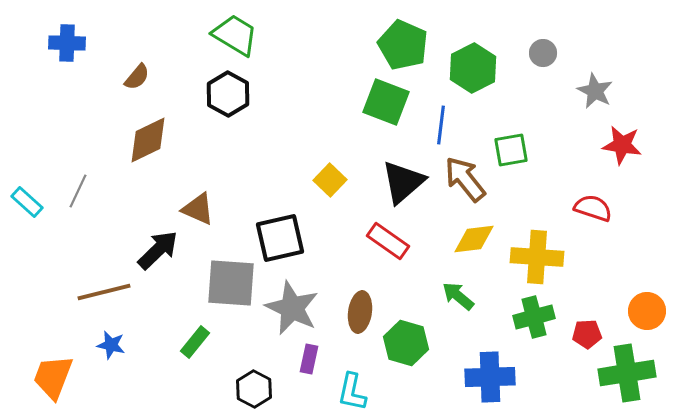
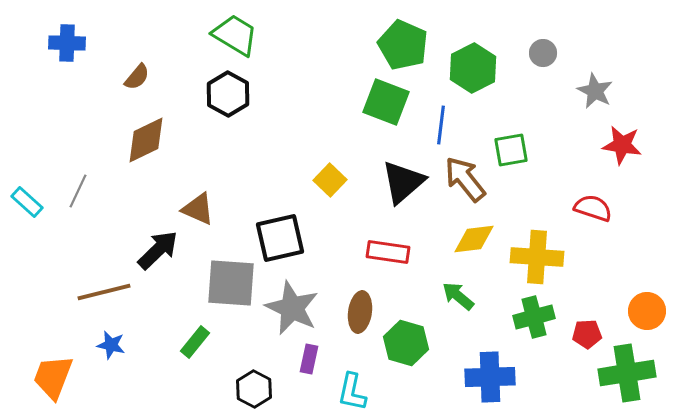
brown diamond at (148, 140): moved 2 px left
red rectangle at (388, 241): moved 11 px down; rotated 27 degrees counterclockwise
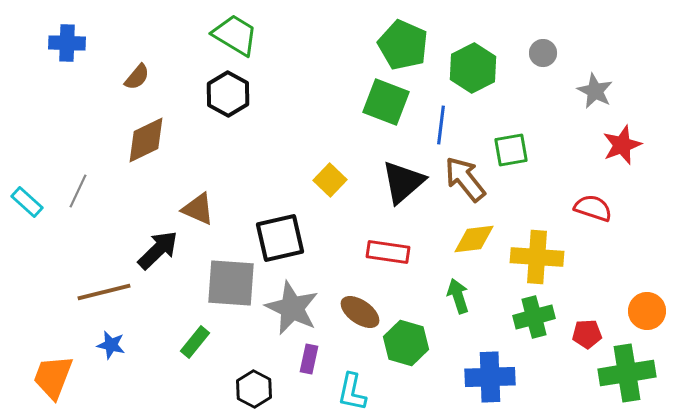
red star at (622, 145): rotated 30 degrees counterclockwise
green arrow at (458, 296): rotated 32 degrees clockwise
brown ellipse at (360, 312): rotated 63 degrees counterclockwise
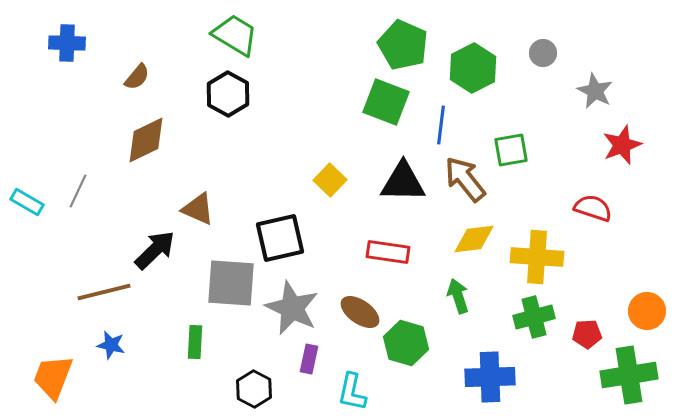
black triangle at (403, 182): rotated 42 degrees clockwise
cyan rectangle at (27, 202): rotated 12 degrees counterclockwise
black arrow at (158, 250): moved 3 px left
green rectangle at (195, 342): rotated 36 degrees counterclockwise
green cross at (627, 373): moved 2 px right, 2 px down
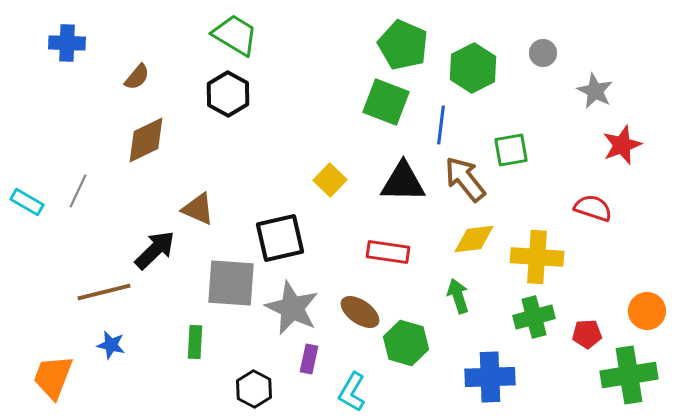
cyan L-shape at (352, 392): rotated 18 degrees clockwise
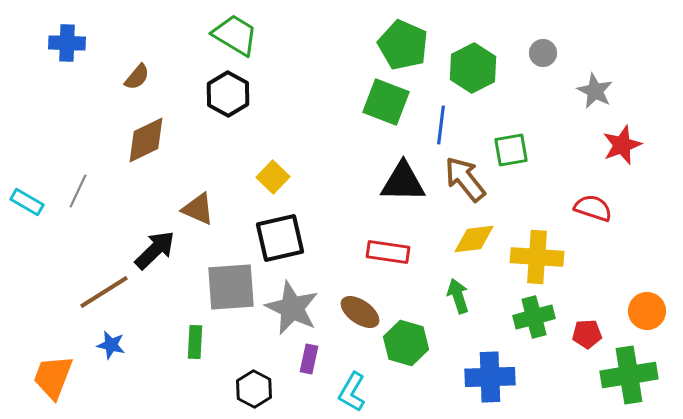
yellow square at (330, 180): moved 57 px left, 3 px up
gray square at (231, 283): moved 4 px down; rotated 8 degrees counterclockwise
brown line at (104, 292): rotated 18 degrees counterclockwise
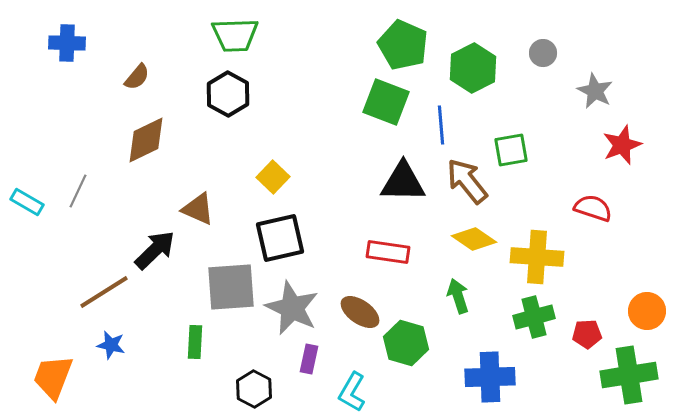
green trapezoid at (235, 35): rotated 147 degrees clockwise
blue line at (441, 125): rotated 12 degrees counterclockwise
brown arrow at (465, 179): moved 2 px right, 2 px down
yellow diamond at (474, 239): rotated 42 degrees clockwise
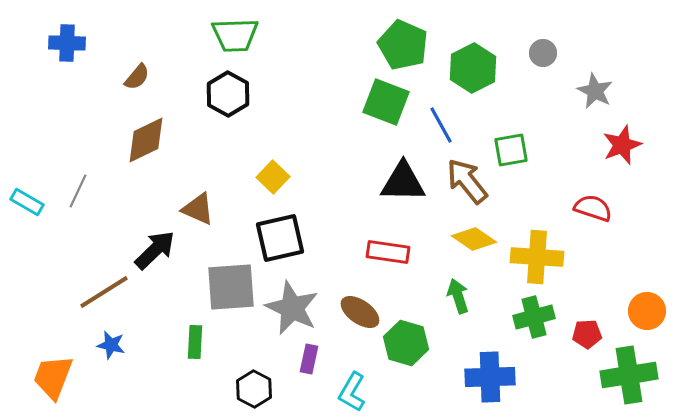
blue line at (441, 125): rotated 24 degrees counterclockwise
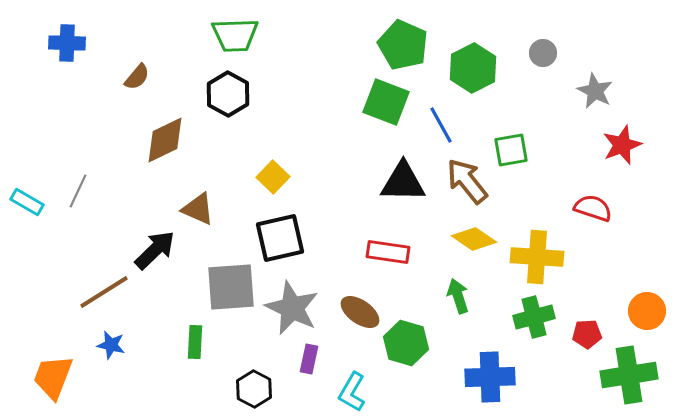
brown diamond at (146, 140): moved 19 px right
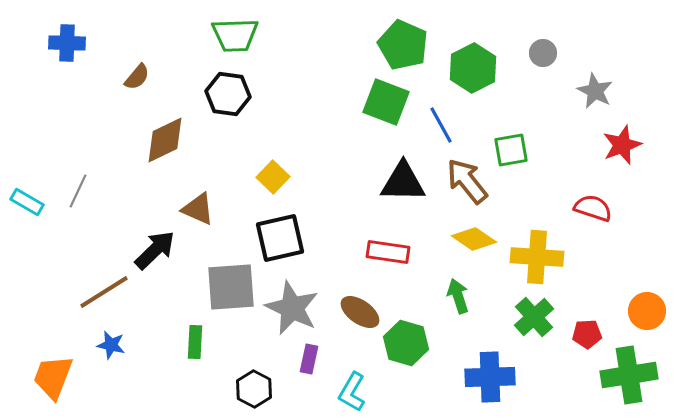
black hexagon at (228, 94): rotated 21 degrees counterclockwise
green cross at (534, 317): rotated 27 degrees counterclockwise
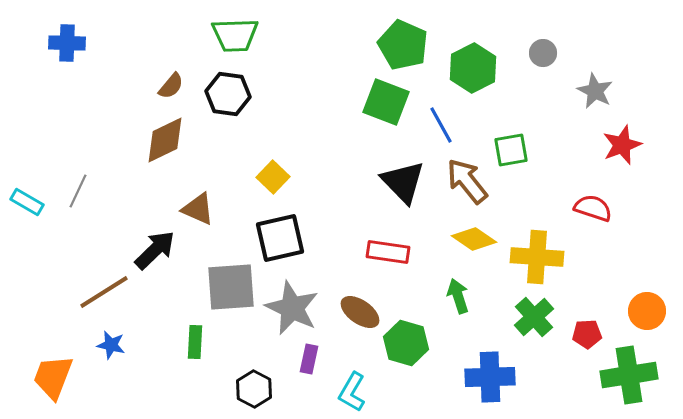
brown semicircle at (137, 77): moved 34 px right, 9 px down
black triangle at (403, 182): rotated 45 degrees clockwise
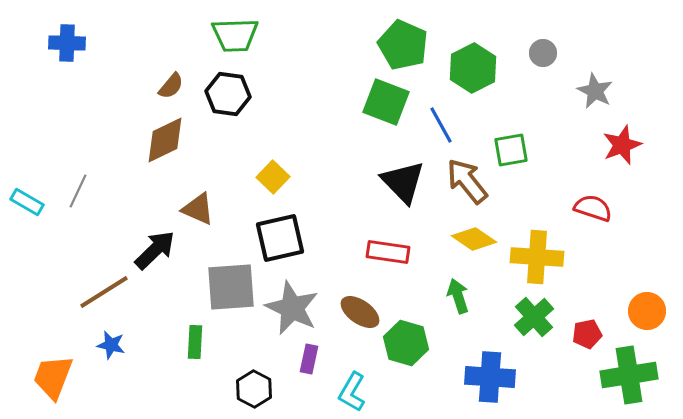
red pentagon at (587, 334): rotated 8 degrees counterclockwise
blue cross at (490, 377): rotated 6 degrees clockwise
